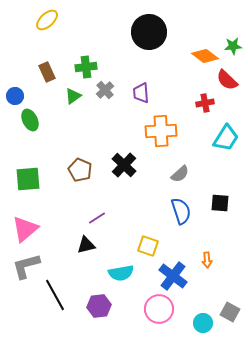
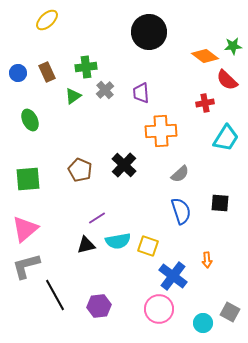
blue circle: moved 3 px right, 23 px up
cyan semicircle: moved 3 px left, 32 px up
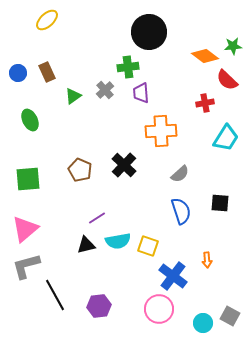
green cross: moved 42 px right
gray square: moved 4 px down
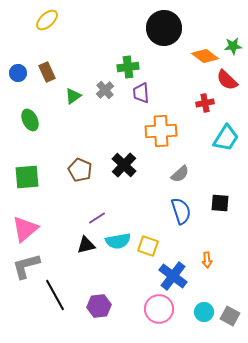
black circle: moved 15 px right, 4 px up
green square: moved 1 px left, 2 px up
cyan circle: moved 1 px right, 11 px up
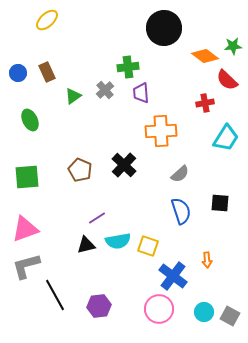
pink triangle: rotated 20 degrees clockwise
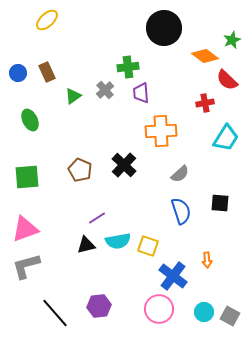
green star: moved 1 px left, 6 px up; rotated 18 degrees counterclockwise
black line: moved 18 px down; rotated 12 degrees counterclockwise
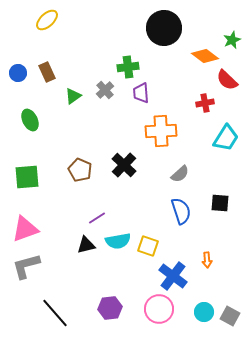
purple hexagon: moved 11 px right, 2 px down
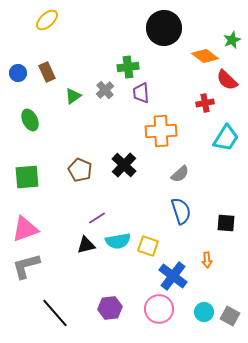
black square: moved 6 px right, 20 px down
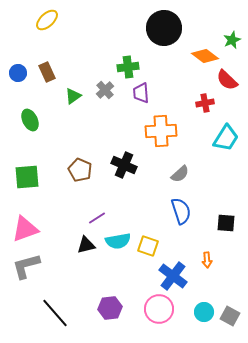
black cross: rotated 20 degrees counterclockwise
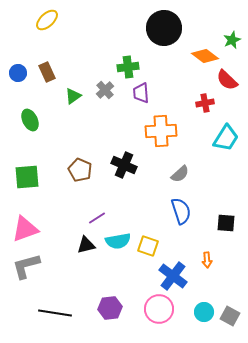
black line: rotated 40 degrees counterclockwise
